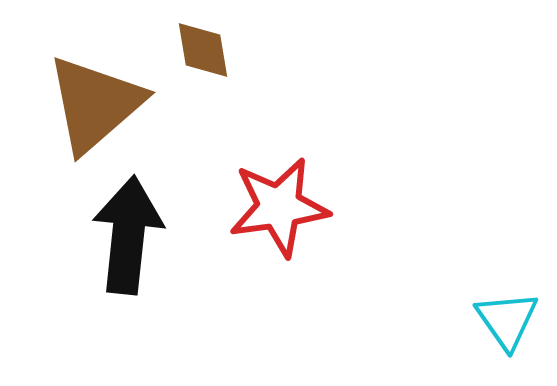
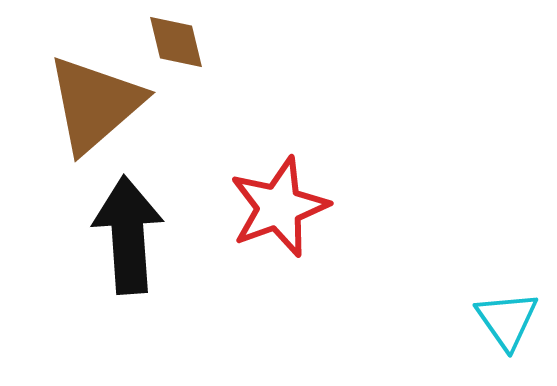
brown diamond: moved 27 px left, 8 px up; rotated 4 degrees counterclockwise
red star: rotated 12 degrees counterclockwise
black arrow: rotated 10 degrees counterclockwise
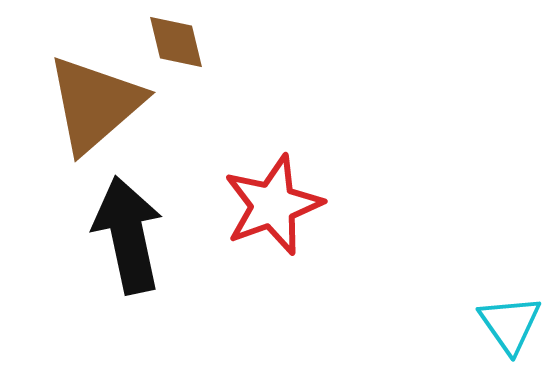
red star: moved 6 px left, 2 px up
black arrow: rotated 8 degrees counterclockwise
cyan triangle: moved 3 px right, 4 px down
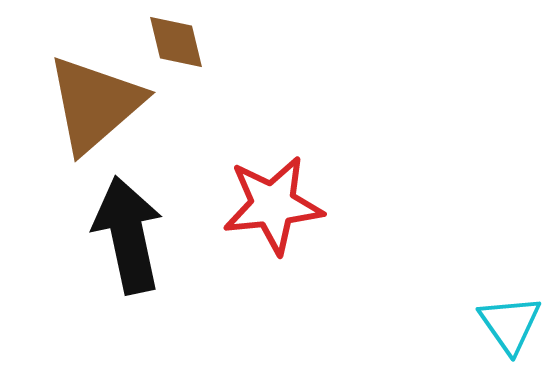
red star: rotated 14 degrees clockwise
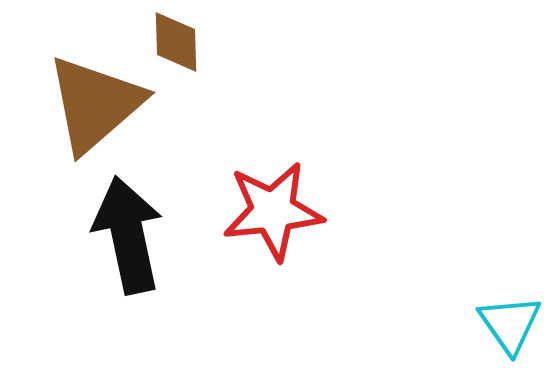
brown diamond: rotated 12 degrees clockwise
red star: moved 6 px down
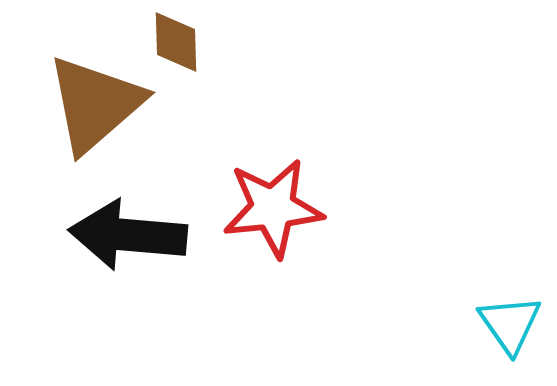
red star: moved 3 px up
black arrow: rotated 73 degrees counterclockwise
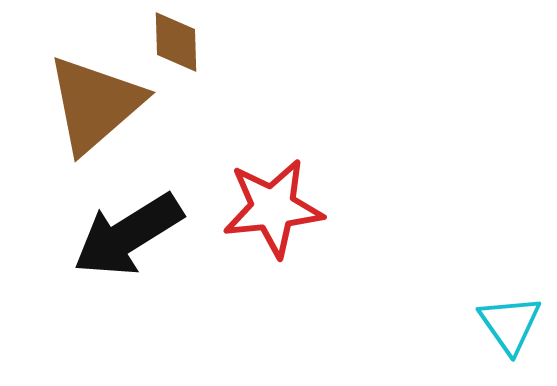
black arrow: rotated 37 degrees counterclockwise
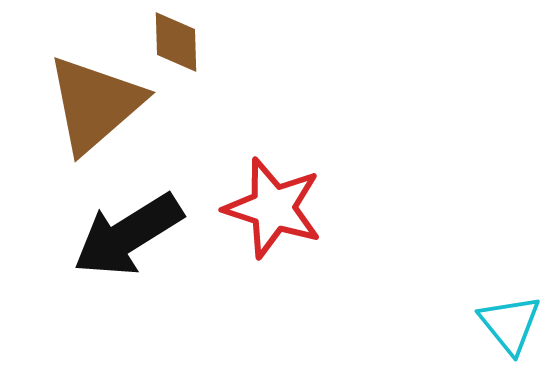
red star: rotated 24 degrees clockwise
cyan triangle: rotated 4 degrees counterclockwise
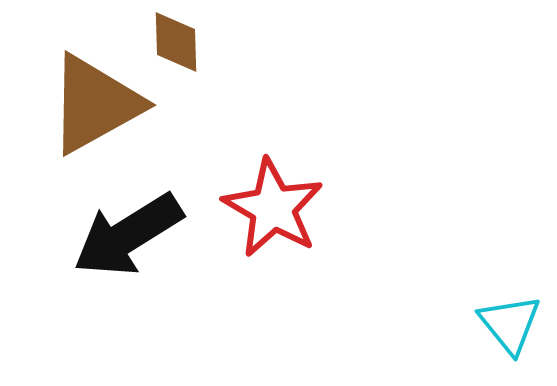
brown triangle: rotated 12 degrees clockwise
red star: rotated 12 degrees clockwise
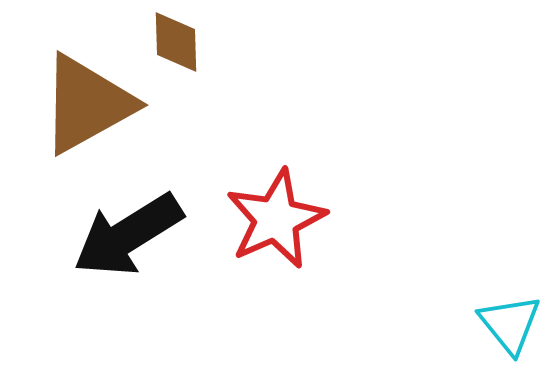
brown triangle: moved 8 px left
red star: moved 3 px right, 11 px down; rotated 18 degrees clockwise
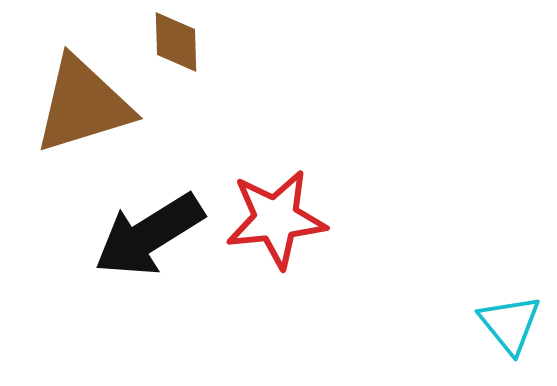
brown triangle: moved 4 px left, 1 px down; rotated 12 degrees clockwise
red star: rotated 18 degrees clockwise
black arrow: moved 21 px right
